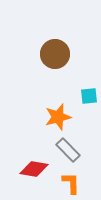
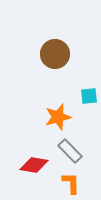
gray rectangle: moved 2 px right, 1 px down
red diamond: moved 4 px up
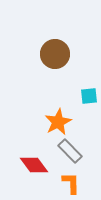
orange star: moved 5 px down; rotated 12 degrees counterclockwise
red diamond: rotated 44 degrees clockwise
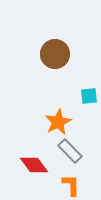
orange L-shape: moved 2 px down
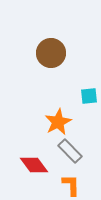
brown circle: moved 4 px left, 1 px up
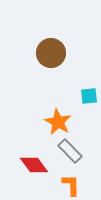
orange star: rotated 16 degrees counterclockwise
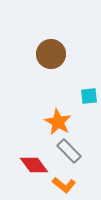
brown circle: moved 1 px down
gray rectangle: moved 1 px left
orange L-shape: moved 7 px left; rotated 130 degrees clockwise
